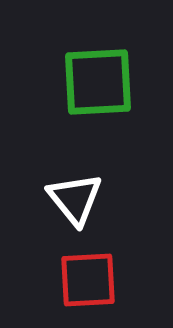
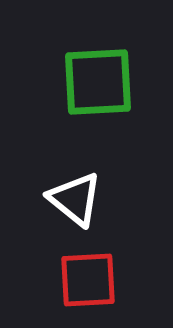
white triangle: rotated 12 degrees counterclockwise
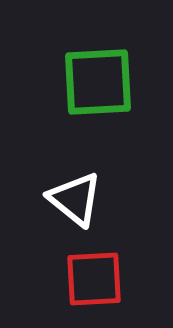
red square: moved 6 px right, 1 px up
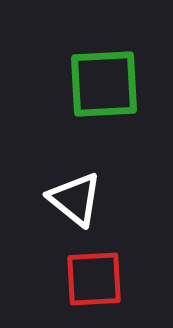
green square: moved 6 px right, 2 px down
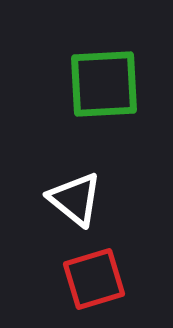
red square: rotated 14 degrees counterclockwise
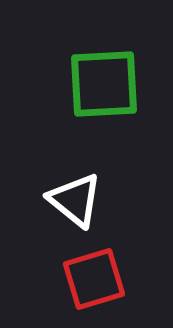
white triangle: moved 1 px down
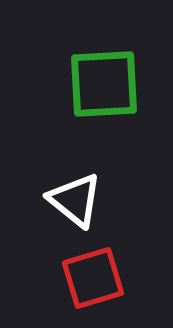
red square: moved 1 px left, 1 px up
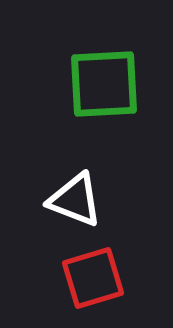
white triangle: rotated 18 degrees counterclockwise
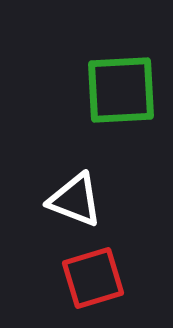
green square: moved 17 px right, 6 px down
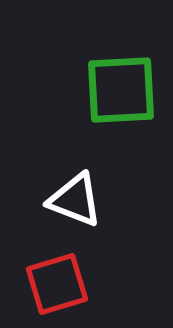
red square: moved 36 px left, 6 px down
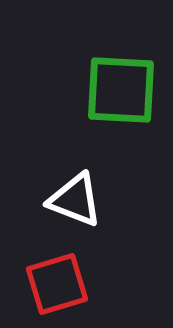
green square: rotated 6 degrees clockwise
